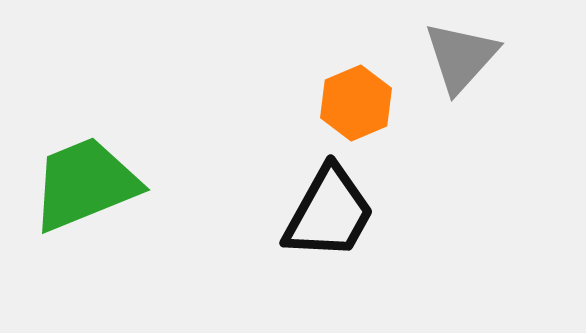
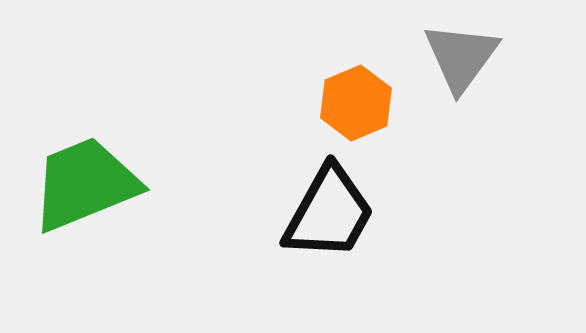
gray triangle: rotated 6 degrees counterclockwise
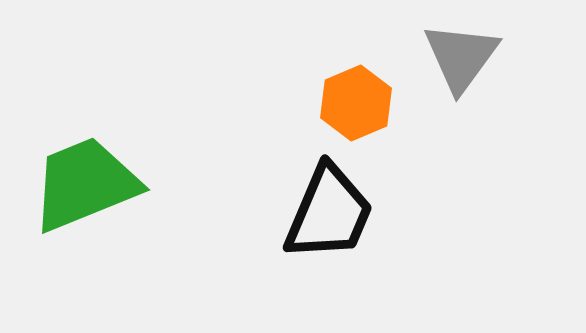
black trapezoid: rotated 6 degrees counterclockwise
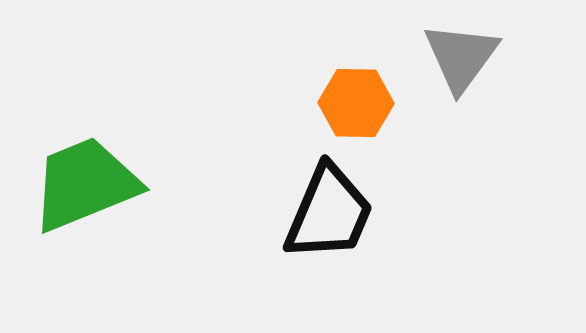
orange hexagon: rotated 24 degrees clockwise
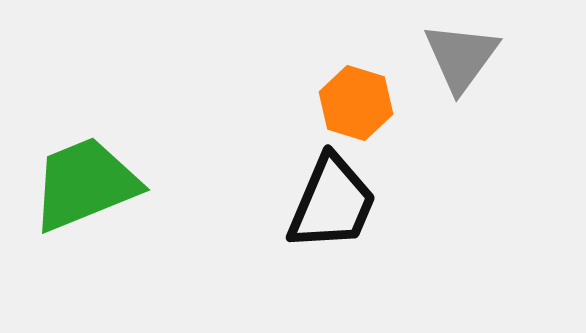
orange hexagon: rotated 16 degrees clockwise
black trapezoid: moved 3 px right, 10 px up
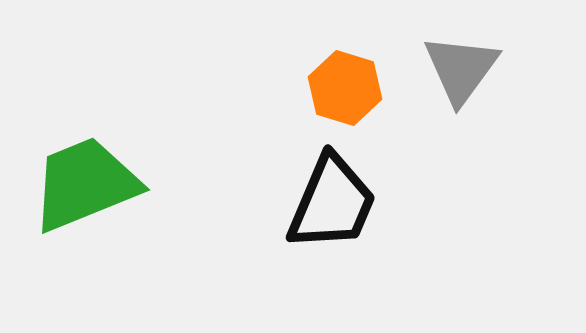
gray triangle: moved 12 px down
orange hexagon: moved 11 px left, 15 px up
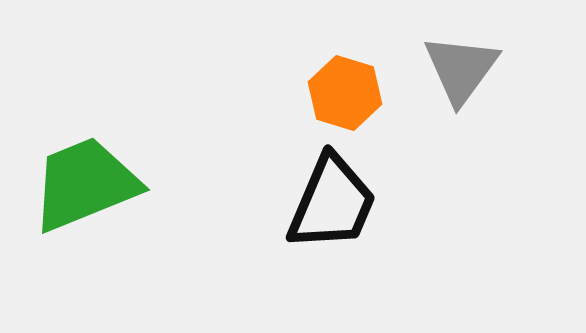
orange hexagon: moved 5 px down
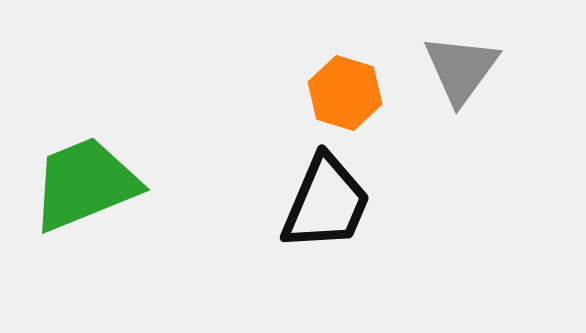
black trapezoid: moved 6 px left
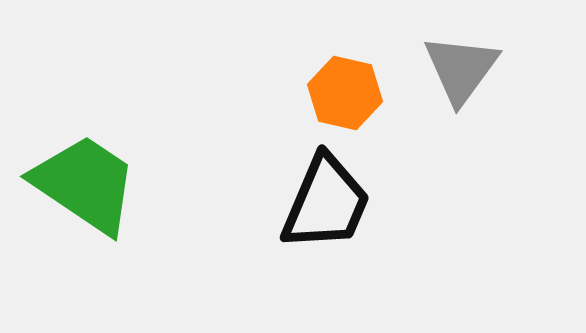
orange hexagon: rotated 4 degrees counterclockwise
green trapezoid: rotated 56 degrees clockwise
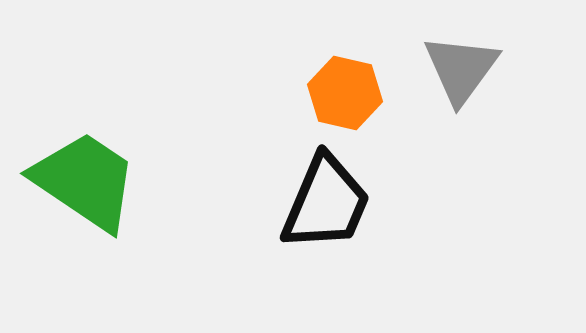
green trapezoid: moved 3 px up
